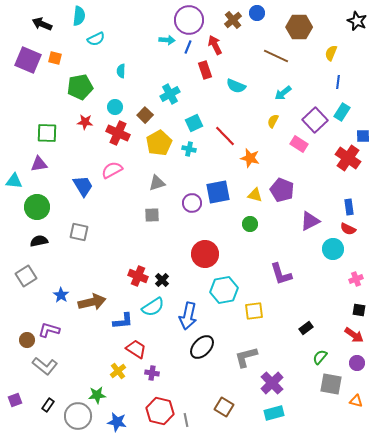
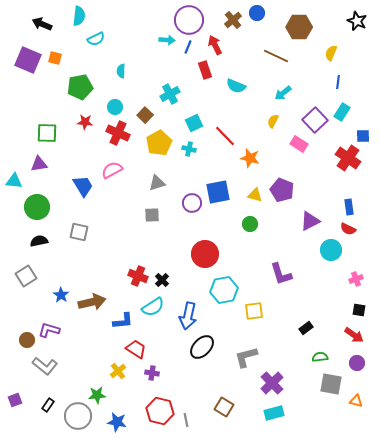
cyan circle at (333, 249): moved 2 px left, 1 px down
green semicircle at (320, 357): rotated 42 degrees clockwise
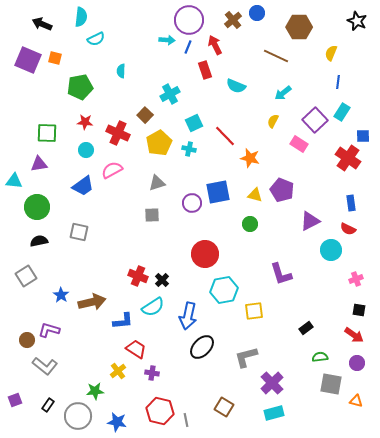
cyan semicircle at (79, 16): moved 2 px right, 1 px down
cyan circle at (115, 107): moved 29 px left, 43 px down
blue trapezoid at (83, 186): rotated 85 degrees clockwise
blue rectangle at (349, 207): moved 2 px right, 4 px up
green star at (97, 395): moved 2 px left, 4 px up
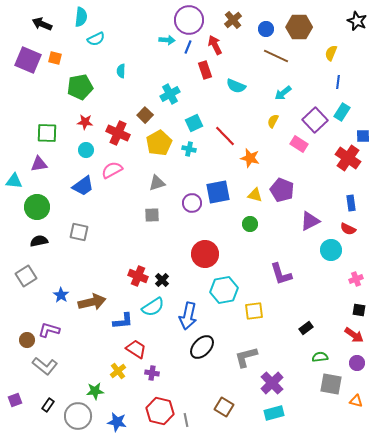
blue circle at (257, 13): moved 9 px right, 16 px down
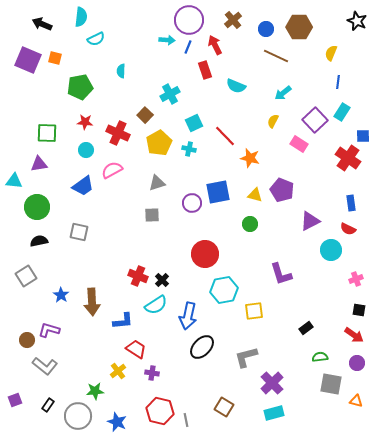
brown arrow at (92, 302): rotated 100 degrees clockwise
cyan semicircle at (153, 307): moved 3 px right, 2 px up
blue star at (117, 422): rotated 12 degrees clockwise
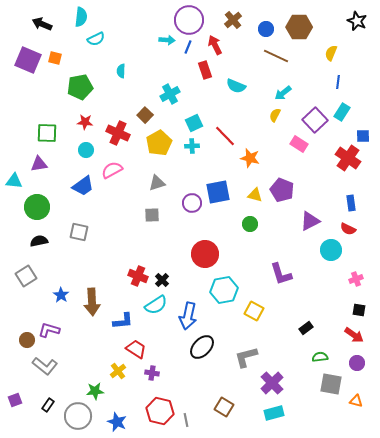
yellow semicircle at (273, 121): moved 2 px right, 6 px up
cyan cross at (189, 149): moved 3 px right, 3 px up; rotated 16 degrees counterclockwise
yellow square at (254, 311): rotated 36 degrees clockwise
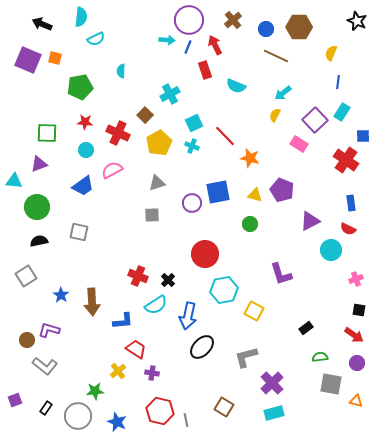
cyan cross at (192, 146): rotated 24 degrees clockwise
red cross at (348, 158): moved 2 px left, 2 px down
purple triangle at (39, 164): rotated 12 degrees counterclockwise
black cross at (162, 280): moved 6 px right
black rectangle at (48, 405): moved 2 px left, 3 px down
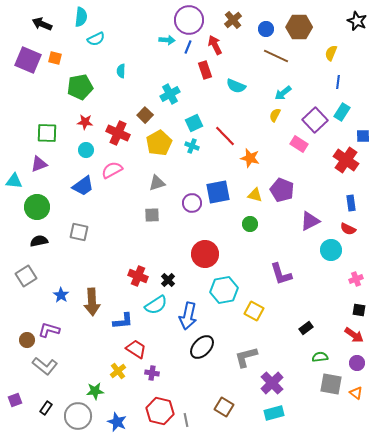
orange triangle at (356, 401): moved 8 px up; rotated 24 degrees clockwise
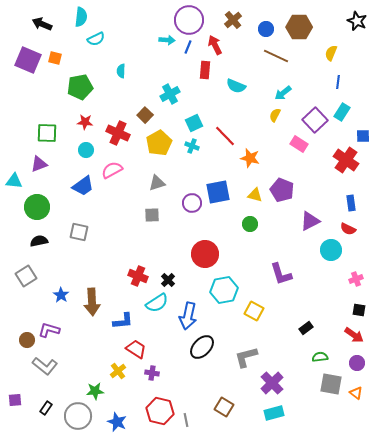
red rectangle at (205, 70): rotated 24 degrees clockwise
cyan semicircle at (156, 305): moved 1 px right, 2 px up
purple square at (15, 400): rotated 16 degrees clockwise
